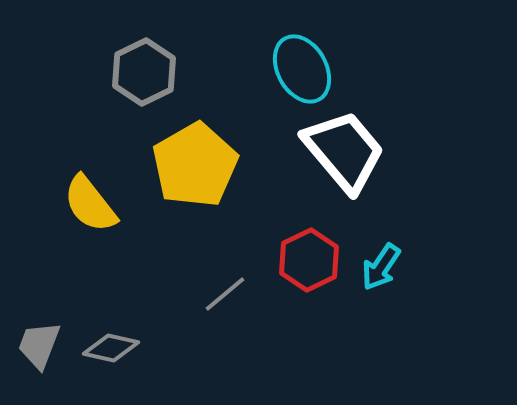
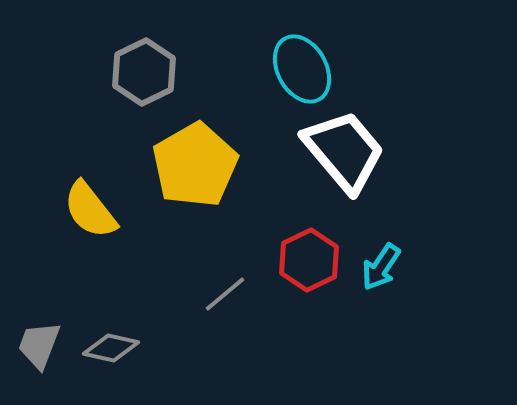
yellow semicircle: moved 6 px down
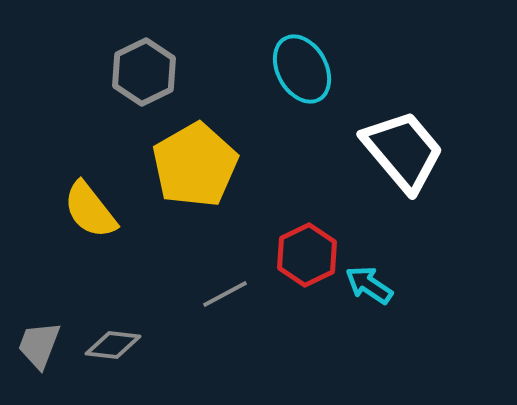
white trapezoid: moved 59 px right
red hexagon: moved 2 px left, 5 px up
cyan arrow: moved 12 px left, 18 px down; rotated 90 degrees clockwise
gray line: rotated 12 degrees clockwise
gray diamond: moved 2 px right, 3 px up; rotated 6 degrees counterclockwise
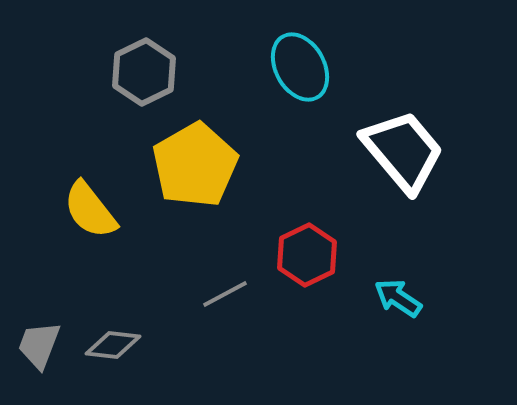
cyan ellipse: moved 2 px left, 2 px up
cyan arrow: moved 29 px right, 13 px down
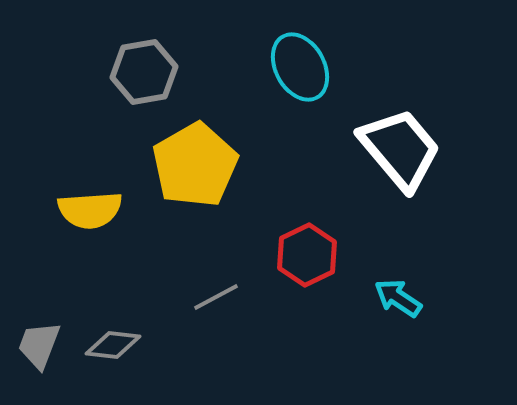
gray hexagon: rotated 16 degrees clockwise
white trapezoid: moved 3 px left, 2 px up
yellow semicircle: rotated 56 degrees counterclockwise
gray line: moved 9 px left, 3 px down
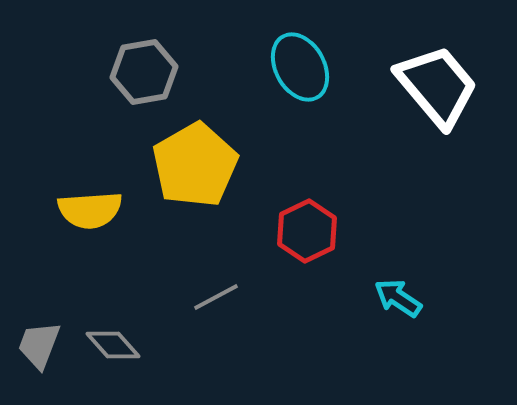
white trapezoid: moved 37 px right, 63 px up
red hexagon: moved 24 px up
gray diamond: rotated 42 degrees clockwise
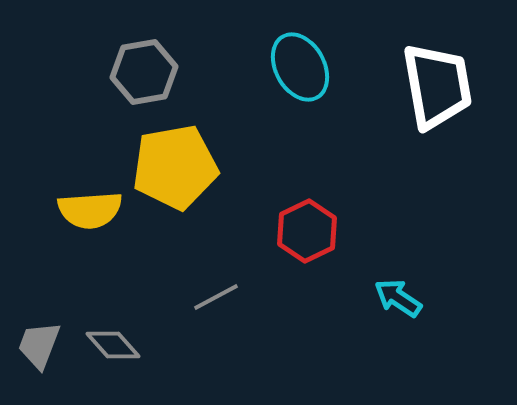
white trapezoid: rotated 30 degrees clockwise
yellow pentagon: moved 20 px left, 2 px down; rotated 20 degrees clockwise
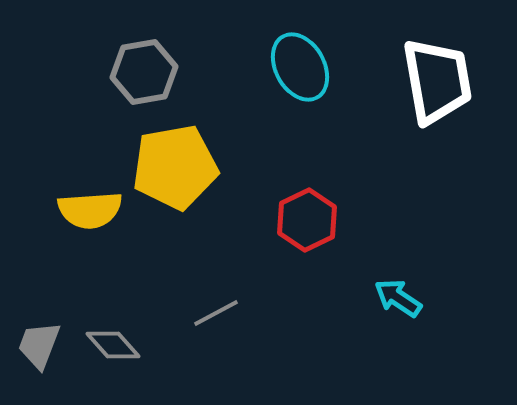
white trapezoid: moved 5 px up
red hexagon: moved 11 px up
gray line: moved 16 px down
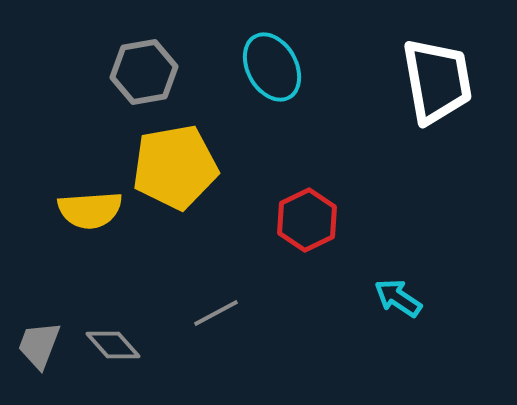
cyan ellipse: moved 28 px left
